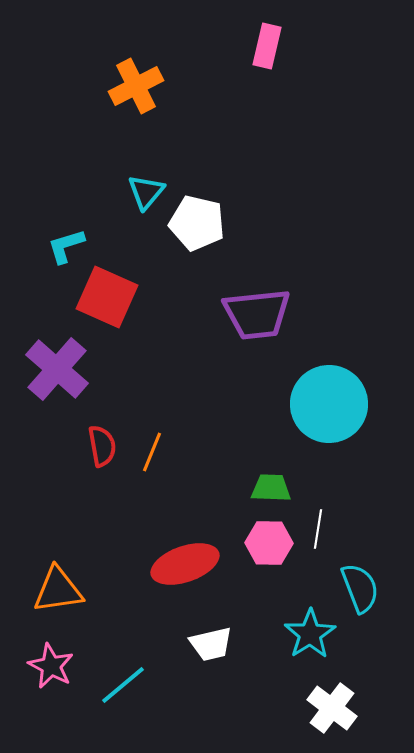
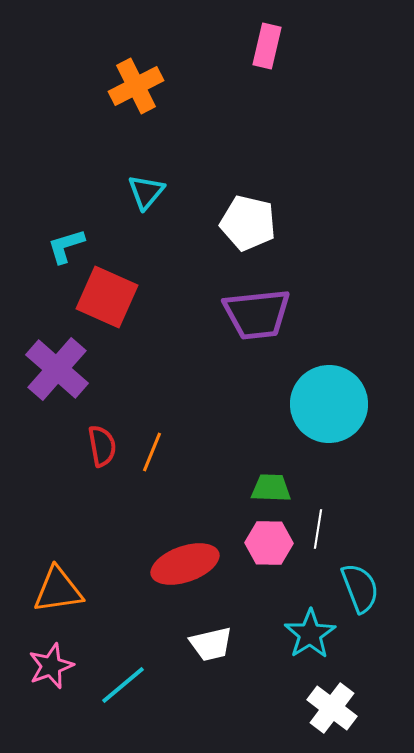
white pentagon: moved 51 px right
pink star: rotated 24 degrees clockwise
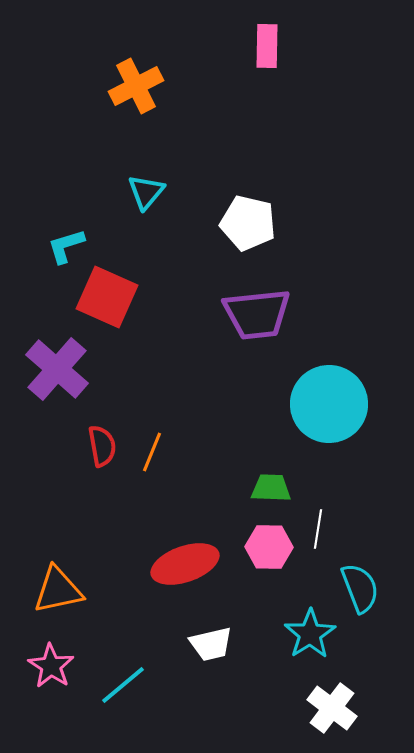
pink rectangle: rotated 12 degrees counterclockwise
pink hexagon: moved 4 px down
orange triangle: rotated 4 degrees counterclockwise
pink star: rotated 18 degrees counterclockwise
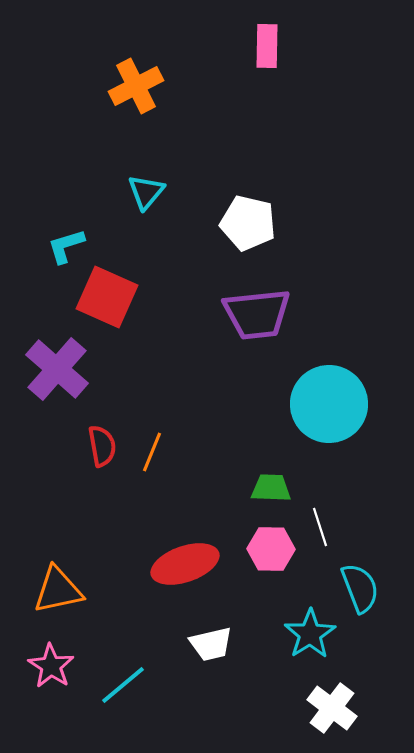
white line: moved 2 px right, 2 px up; rotated 27 degrees counterclockwise
pink hexagon: moved 2 px right, 2 px down
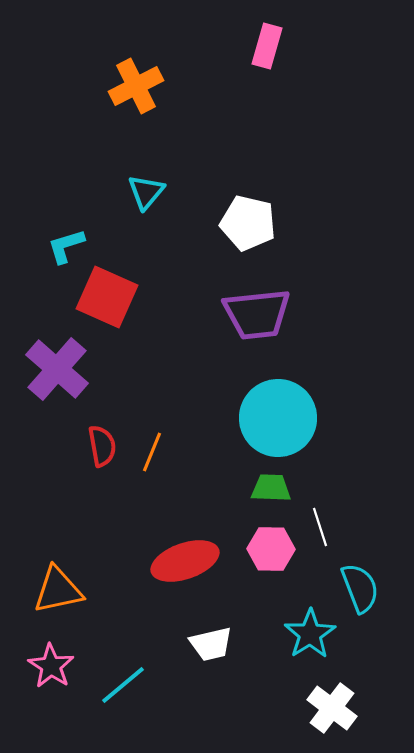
pink rectangle: rotated 15 degrees clockwise
cyan circle: moved 51 px left, 14 px down
red ellipse: moved 3 px up
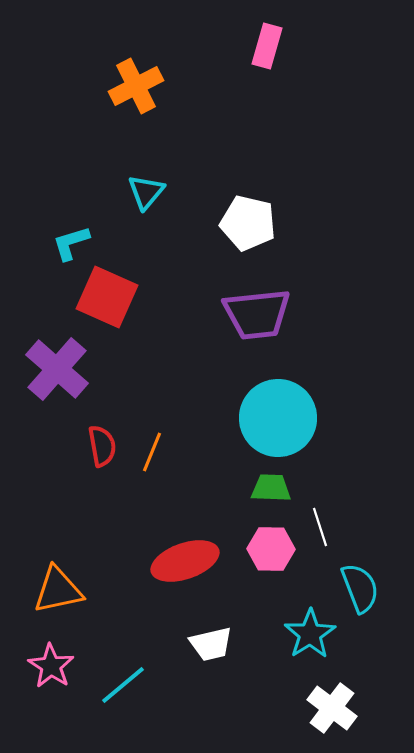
cyan L-shape: moved 5 px right, 3 px up
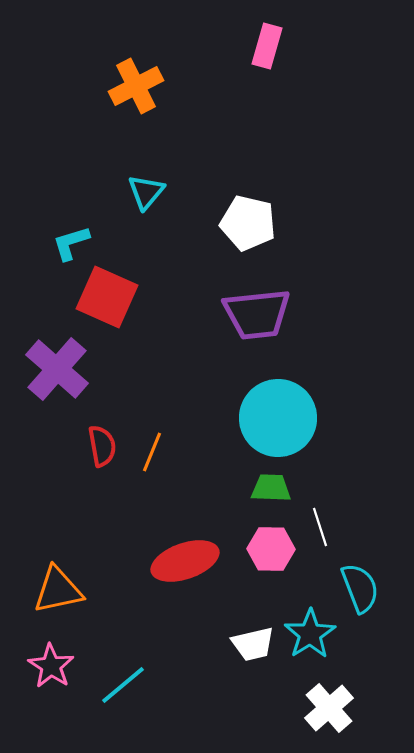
white trapezoid: moved 42 px right
white cross: moved 3 px left; rotated 12 degrees clockwise
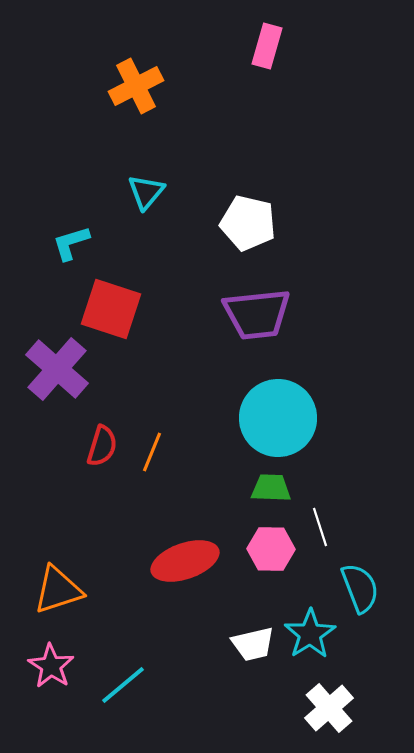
red square: moved 4 px right, 12 px down; rotated 6 degrees counterclockwise
red semicircle: rotated 27 degrees clockwise
orange triangle: rotated 6 degrees counterclockwise
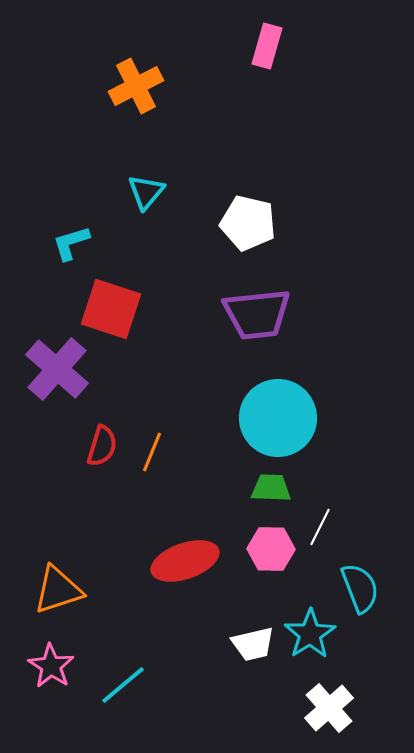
white line: rotated 45 degrees clockwise
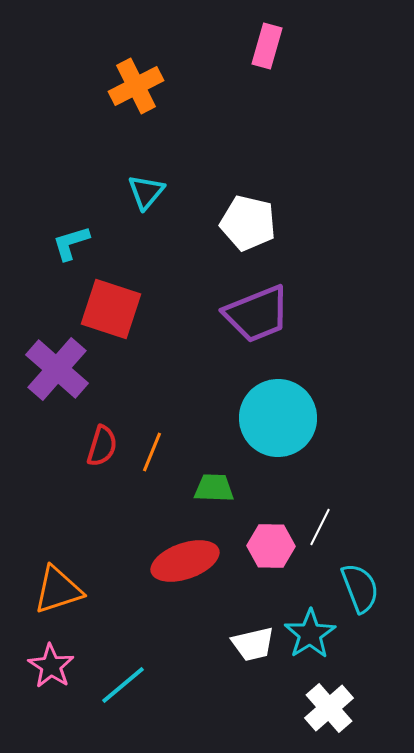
purple trapezoid: rotated 16 degrees counterclockwise
green trapezoid: moved 57 px left
pink hexagon: moved 3 px up
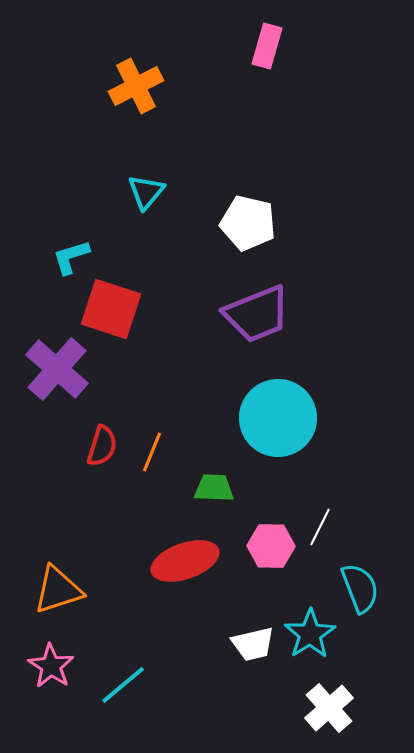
cyan L-shape: moved 14 px down
